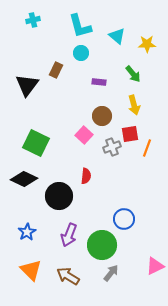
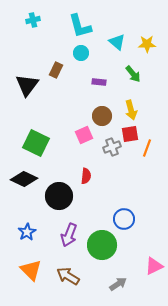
cyan triangle: moved 6 px down
yellow arrow: moved 3 px left, 5 px down
pink square: rotated 24 degrees clockwise
pink triangle: moved 1 px left
gray arrow: moved 7 px right, 11 px down; rotated 18 degrees clockwise
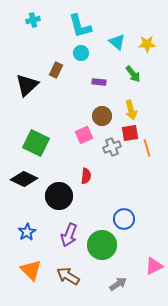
black triangle: rotated 10 degrees clockwise
red square: moved 1 px up
orange line: rotated 36 degrees counterclockwise
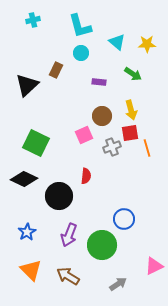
green arrow: rotated 18 degrees counterclockwise
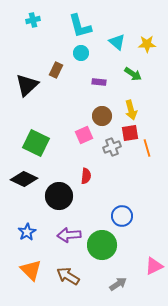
blue circle: moved 2 px left, 3 px up
purple arrow: rotated 65 degrees clockwise
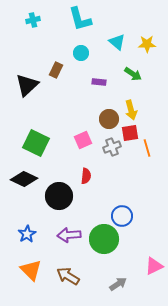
cyan L-shape: moved 7 px up
brown circle: moved 7 px right, 3 px down
pink square: moved 1 px left, 5 px down
blue star: moved 2 px down
green circle: moved 2 px right, 6 px up
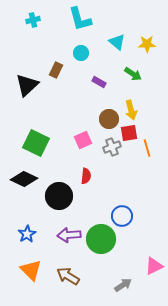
purple rectangle: rotated 24 degrees clockwise
red square: moved 1 px left
green circle: moved 3 px left
gray arrow: moved 5 px right, 1 px down
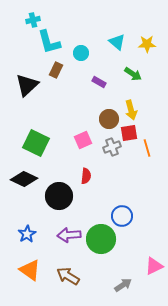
cyan L-shape: moved 31 px left, 23 px down
orange triangle: moved 1 px left; rotated 10 degrees counterclockwise
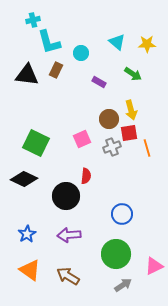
black triangle: moved 10 px up; rotated 50 degrees clockwise
pink square: moved 1 px left, 1 px up
black circle: moved 7 px right
blue circle: moved 2 px up
green circle: moved 15 px right, 15 px down
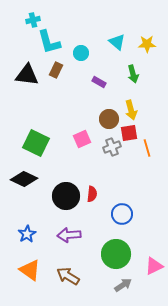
green arrow: rotated 42 degrees clockwise
red semicircle: moved 6 px right, 18 px down
